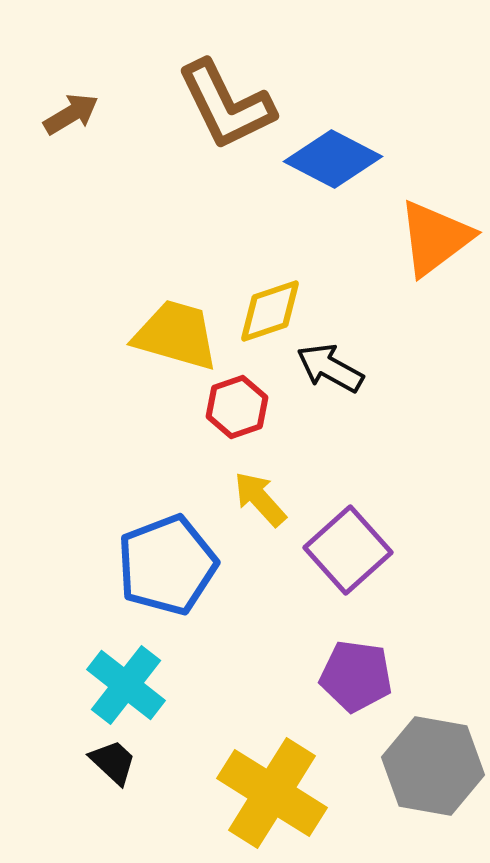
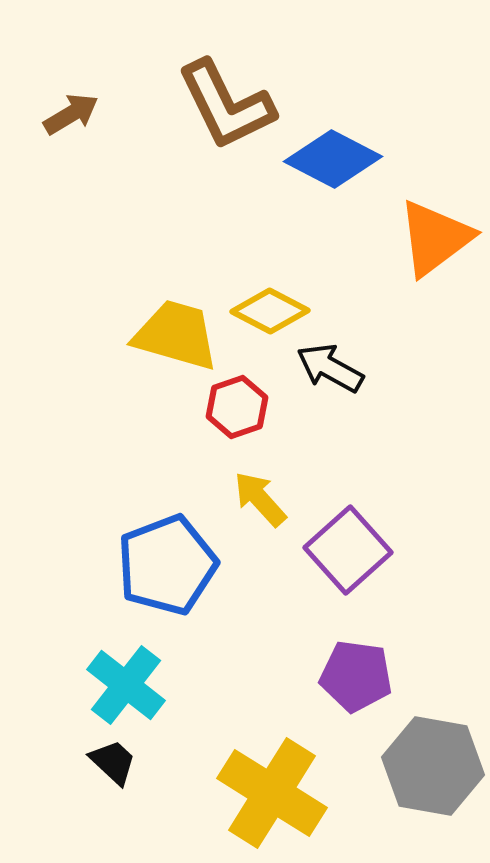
yellow diamond: rotated 46 degrees clockwise
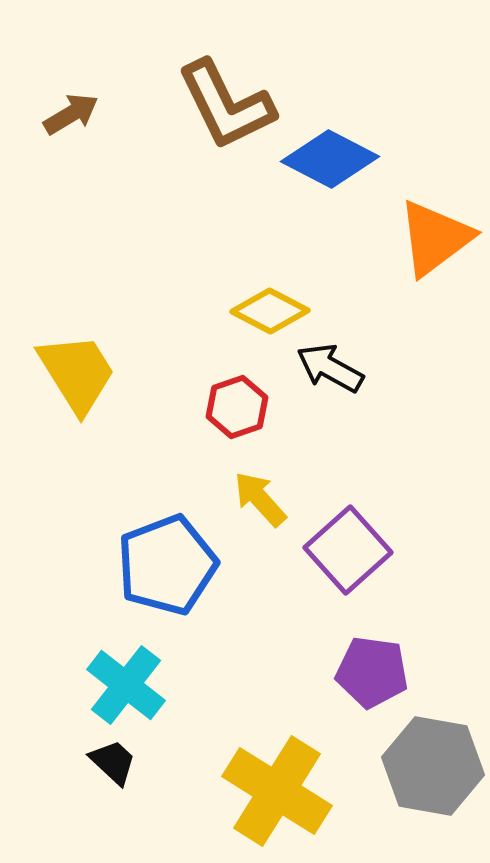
blue diamond: moved 3 px left
yellow trapezoid: moved 99 px left, 38 px down; rotated 42 degrees clockwise
purple pentagon: moved 16 px right, 4 px up
yellow cross: moved 5 px right, 2 px up
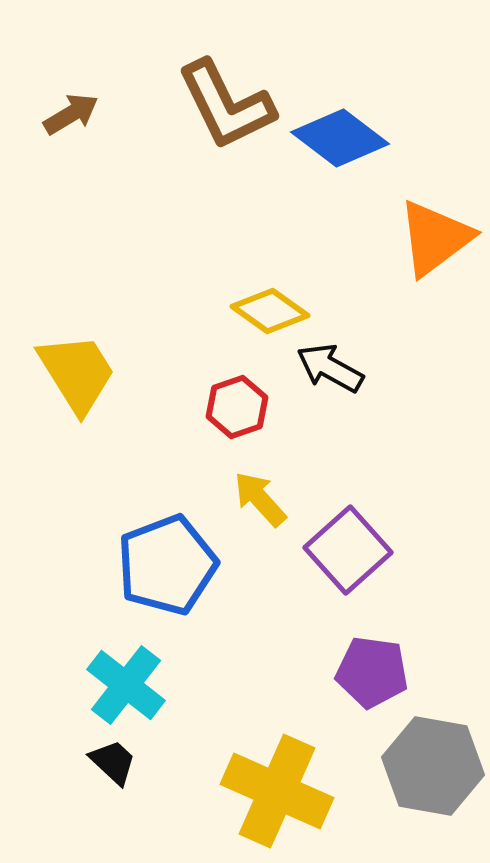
blue diamond: moved 10 px right, 21 px up; rotated 10 degrees clockwise
yellow diamond: rotated 8 degrees clockwise
yellow cross: rotated 8 degrees counterclockwise
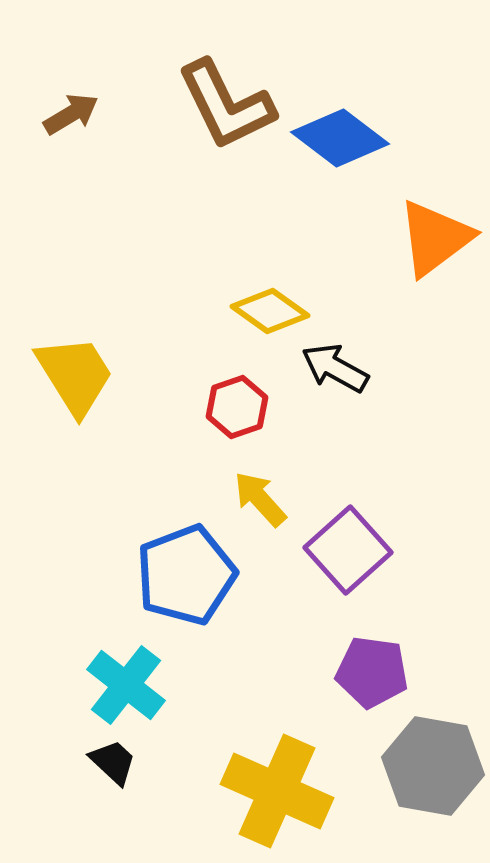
black arrow: moved 5 px right
yellow trapezoid: moved 2 px left, 2 px down
blue pentagon: moved 19 px right, 10 px down
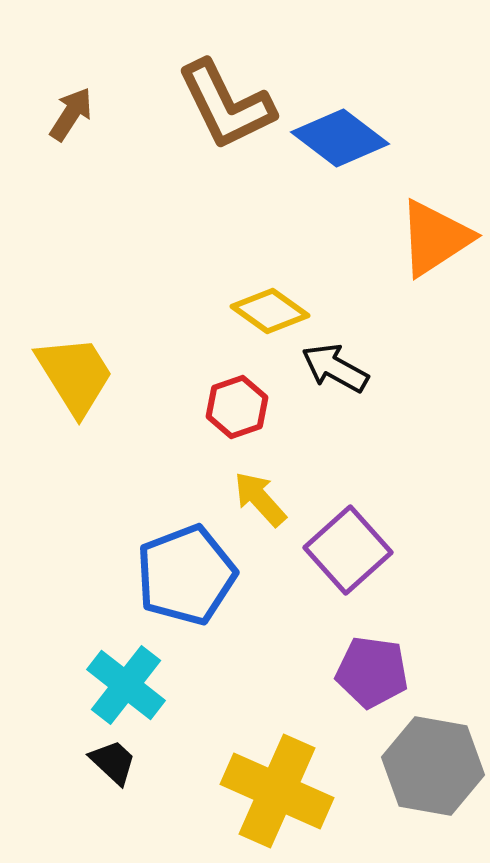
brown arrow: rotated 26 degrees counterclockwise
orange triangle: rotated 4 degrees clockwise
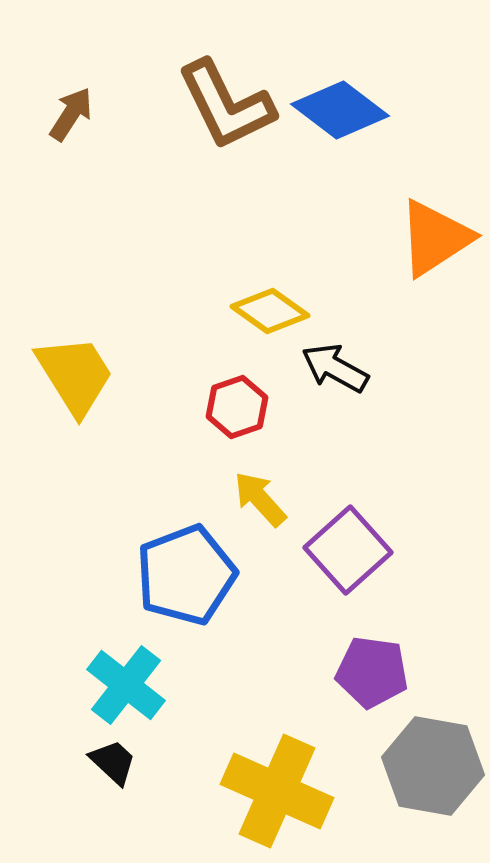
blue diamond: moved 28 px up
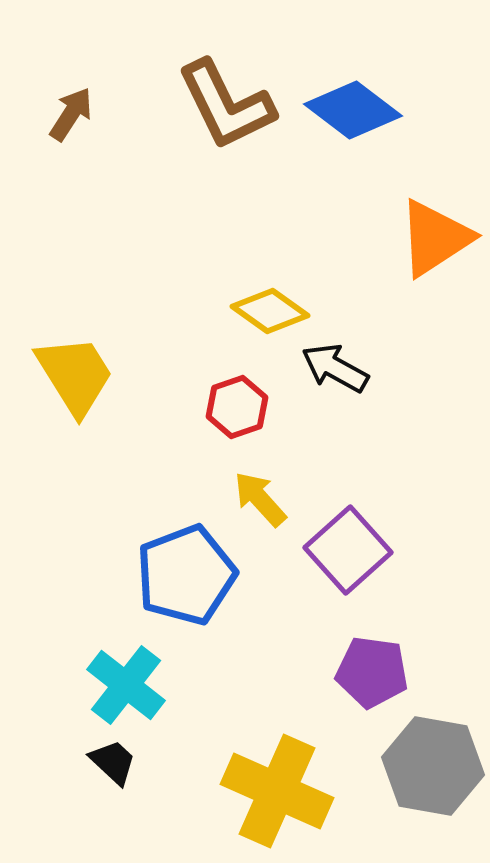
blue diamond: moved 13 px right
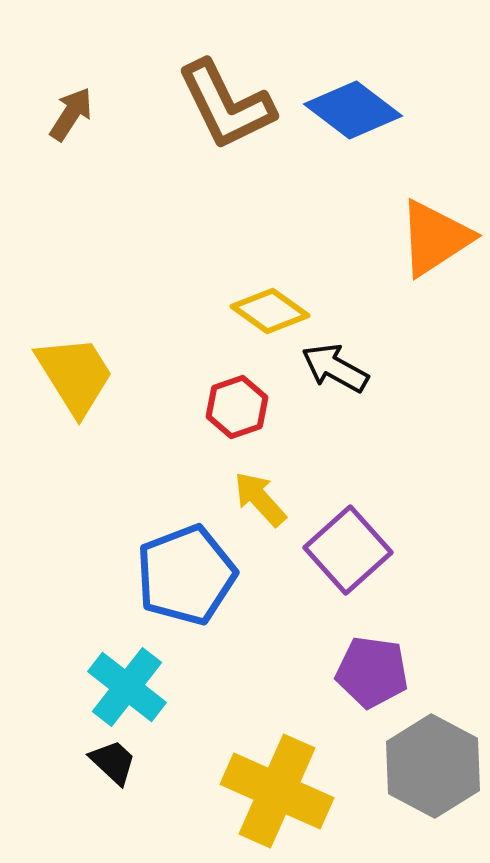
cyan cross: moved 1 px right, 2 px down
gray hexagon: rotated 18 degrees clockwise
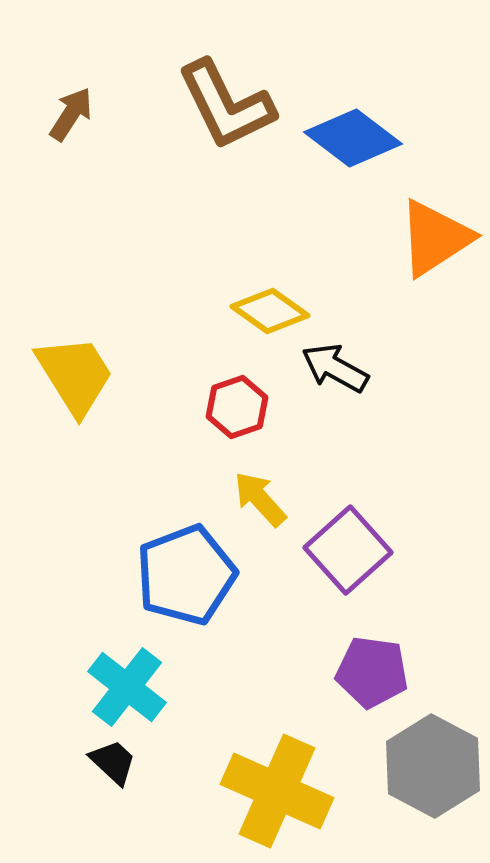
blue diamond: moved 28 px down
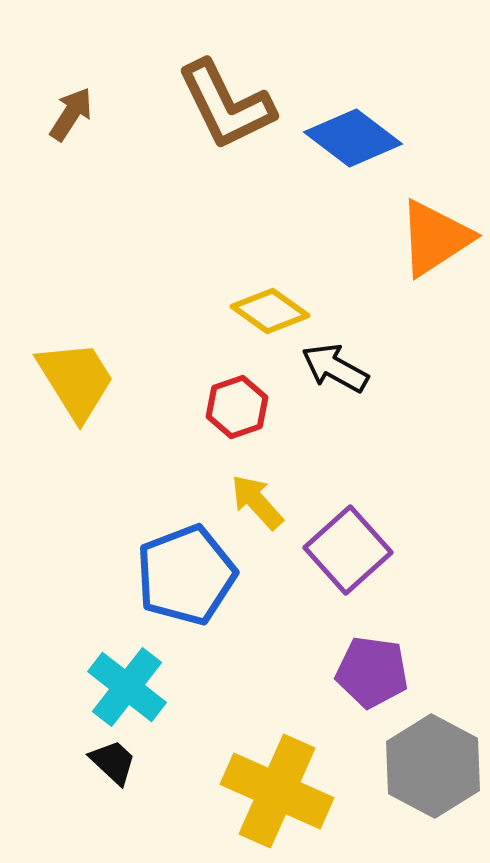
yellow trapezoid: moved 1 px right, 5 px down
yellow arrow: moved 3 px left, 3 px down
